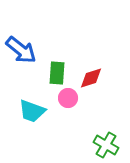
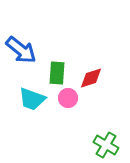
cyan trapezoid: moved 12 px up
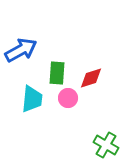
blue arrow: rotated 68 degrees counterclockwise
cyan trapezoid: rotated 104 degrees counterclockwise
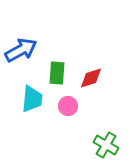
pink circle: moved 8 px down
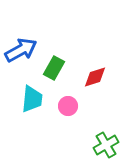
green rectangle: moved 3 px left, 5 px up; rotated 25 degrees clockwise
red diamond: moved 4 px right, 1 px up
green cross: rotated 30 degrees clockwise
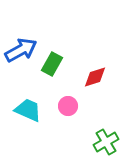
green rectangle: moved 2 px left, 4 px up
cyan trapezoid: moved 4 px left, 11 px down; rotated 72 degrees counterclockwise
green cross: moved 3 px up
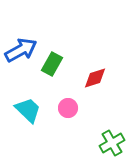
red diamond: moved 1 px down
pink circle: moved 2 px down
cyan trapezoid: rotated 20 degrees clockwise
green cross: moved 6 px right, 1 px down
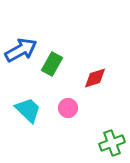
green cross: rotated 10 degrees clockwise
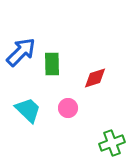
blue arrow: moved 2 px down; rotated 16 degrees counterclockwise
green rectangle: rotated 30 degrees counterclockwise
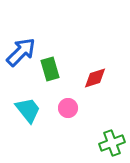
green rectangle: moved 2 px left, 5 px down; rotated 15 degrees counterclockwise
cyan trapezoid: rotated 8 degrees clockwise
